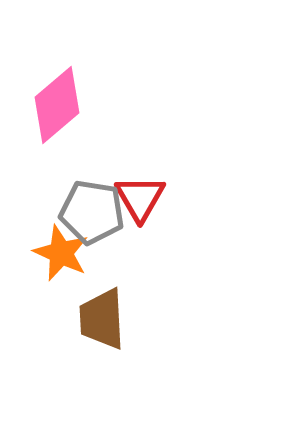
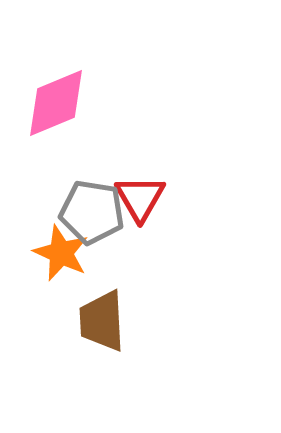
pink diamond: moved 1 px left, 2 px up; rotated 18 degrees clockwise
brown trapezoid: moved 2 px down
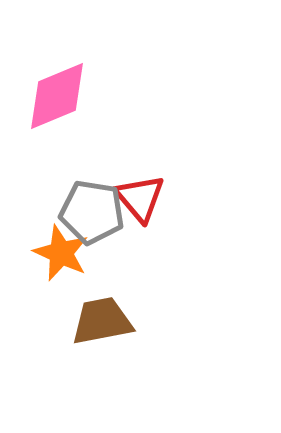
pink diamond: moved 1 px right, 7 px up
red triangle: rotated 10 degrees counterclockwise
brown trapezoid: rotated 82 degrees clockwise
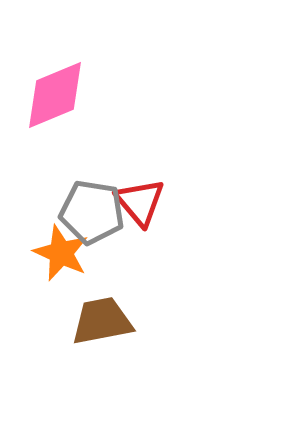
pink diamond: moved 2 px left, 1 px up
red triangle: moved 4 px down
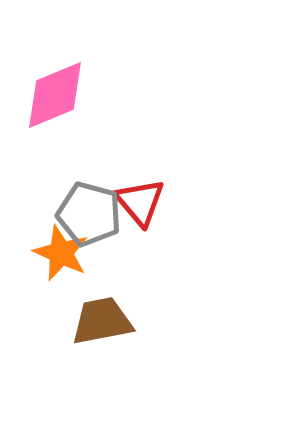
gray pentagon: moved 3 px left, 2 px down; rotated 6 degrees clockwise
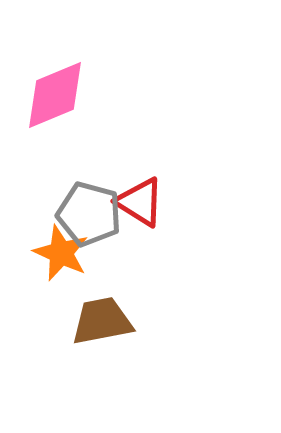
red triangle: rotated 18 degrees counterclockwise
